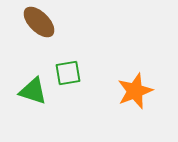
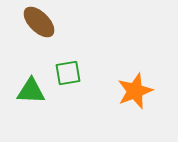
green triangle: moved 2 px left; rotated 16 degrees counterclockwise
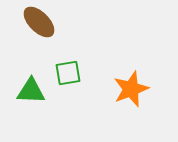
orange star: moved 4 px left, 2 px up
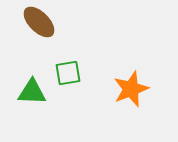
green triangle: moved 1 px right, 1 px down
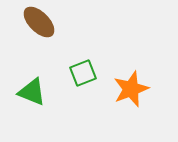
green square: moved 15 px right; rotated 12 degrees counterclockwise
green triangle: rotated 20 degrees clockwise
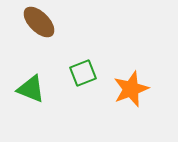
green triangle: moved 1 px left, 3 px up
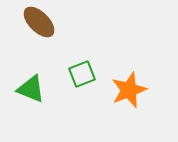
green square: moved 1 px left, 1 px down
orange star: moved 2 px left, 1 px down
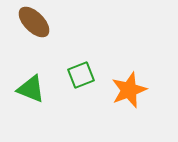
brown ellipse: moved 5 px left
green square: moved 1 px left, 1 px down
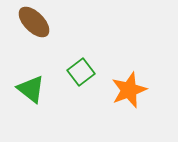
green square: moved 3 px up; rotated 16 degrees counterclockwise
green triangle: rotated 16 degrees clockwise
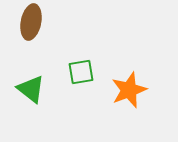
brown ellipse: moved 3 px left; rotated 56 degrees clockwise
green square: rotated 28 degrees clockwise
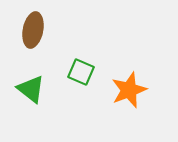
brown ellipse: moved 2 px right, 8 px down
green square: rotated 32 degrees clockwise
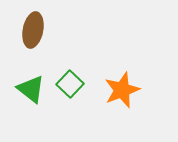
green square: moved 11 px left, 12 px down; rotated 20 degrees clockwise
orange star: moved 7 px left
